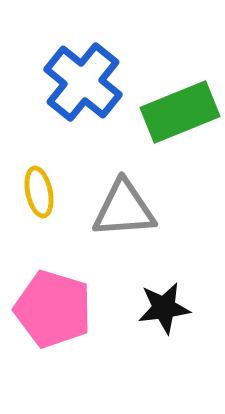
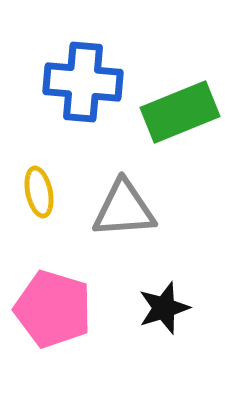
blue cross: rotated 34 degrees counterclockwise
black star: rotated 10 degrees counterclockwise
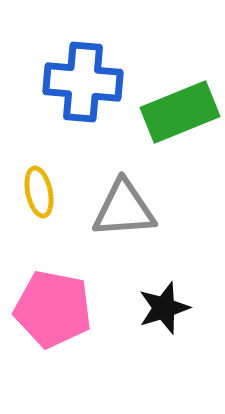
pink pentagon: rotated 6 degrees counterclockwise
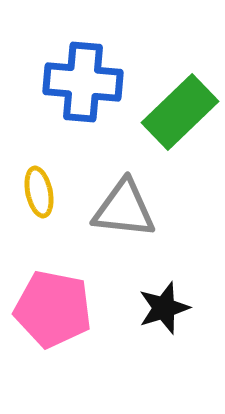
green rectangle: rotated 22 degrees counterclockwise
gray triangle: rotated 10 degrees clockwise
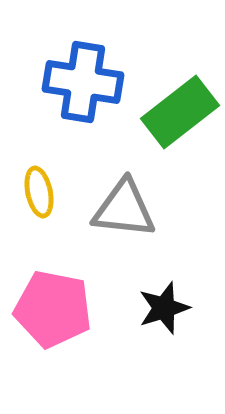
blue cross: rotated 4 degrees clockwise
green rectangle: rotated 6 degrees clockwise
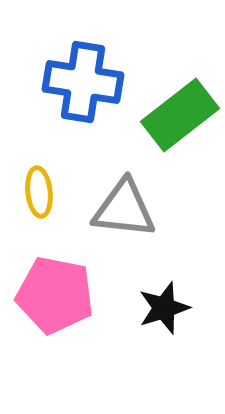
green rectangle: moved 3 px down
yellow ellipse: rotated 6 degrees clockwise
pink pentagon: moved 2 px right, 14 px up
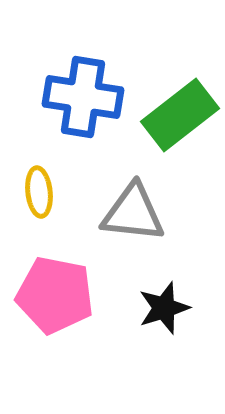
blue cross: moved 15 px down
gray triangle: moved 9 px right, 4 px down
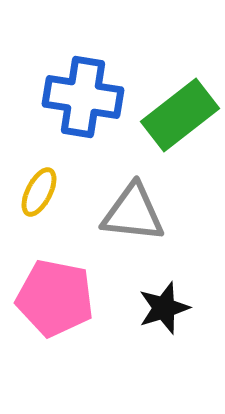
yellow ellipse: rotated 33 degrees clockwise
pink pentagon: moved 3 px down
